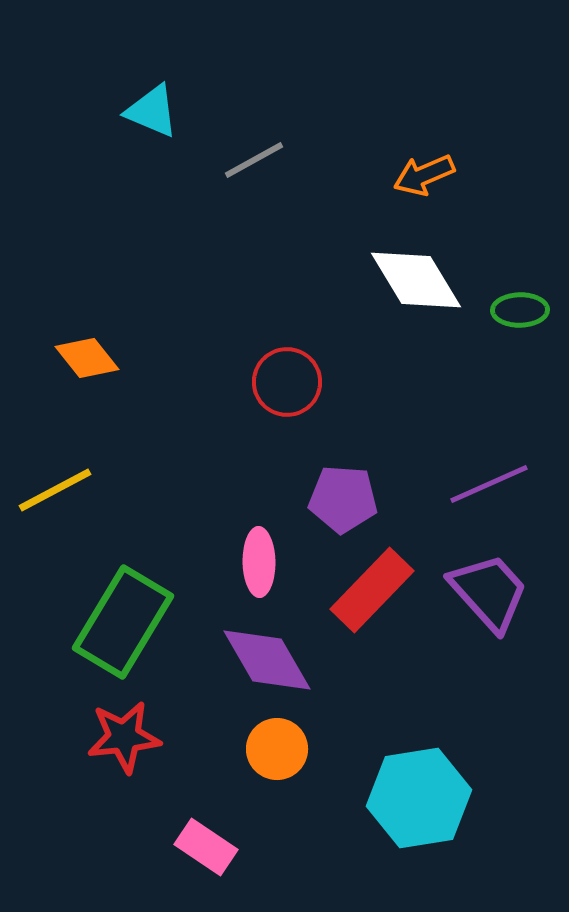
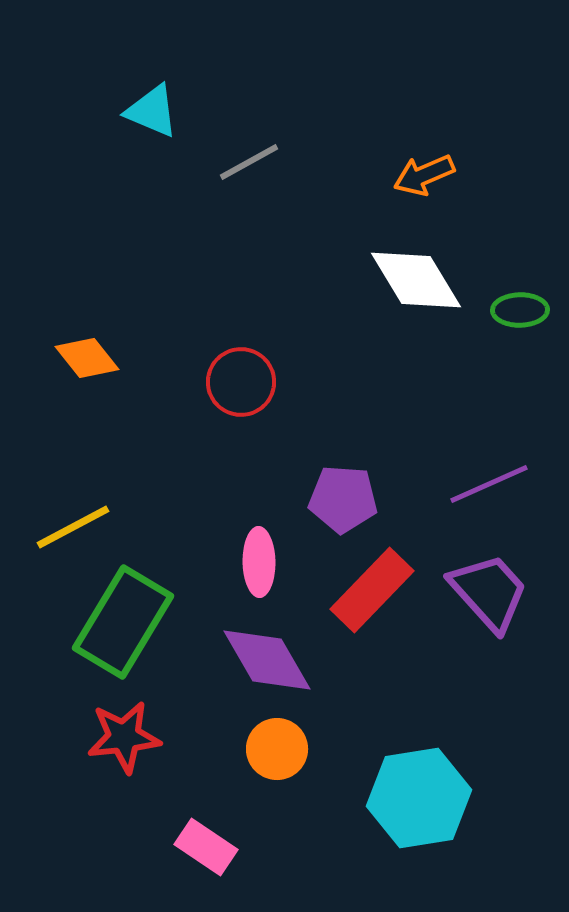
gray line: moved 5 px left, 2 px down
red circle: moved 46 px left
yellow line: moved 18 px right, 37 px down
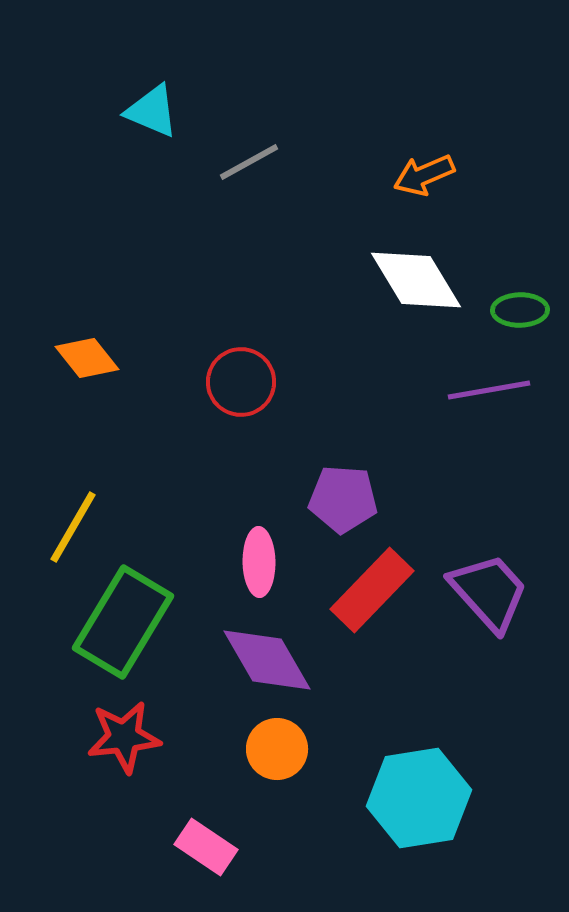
purple line: moved 94 px up; rotated 14 degrees clockwise
yellow line: rotated 32 degrees counterclockwise
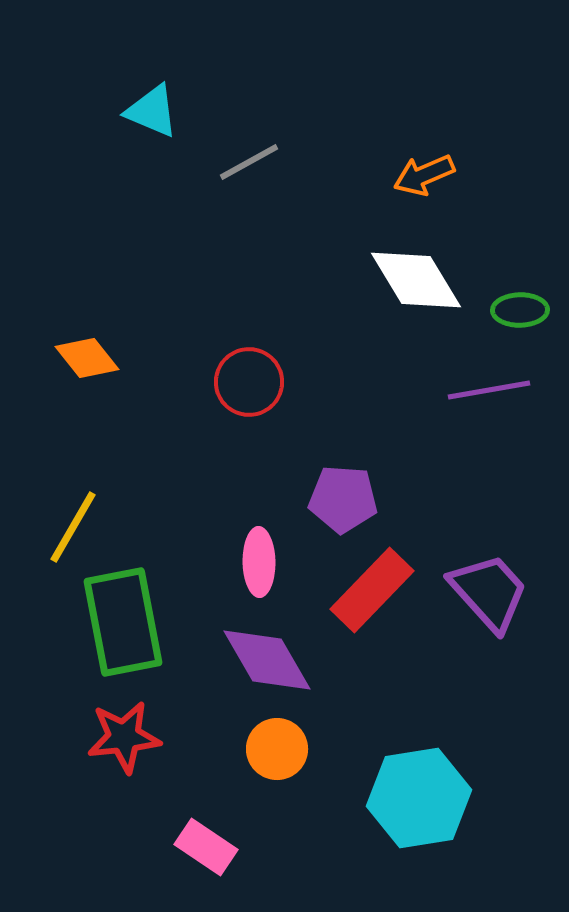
red circle: moved 8 px right
green rectangle: rotated 42 degrees counterclockwise
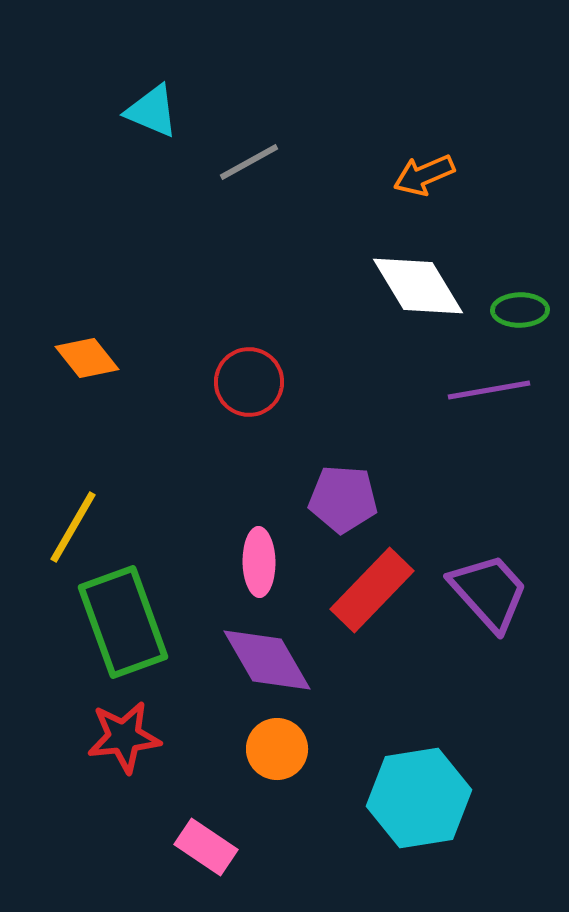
white diamond: moved 2 px right, 6 px down
green rectangle: rotated 9 degrees counterclockwise
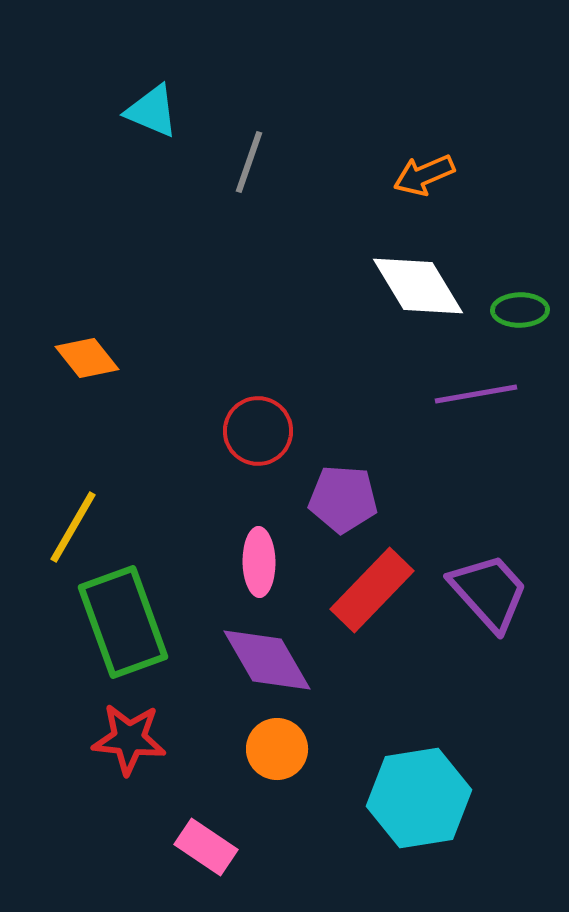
gray line: rotated 42 degrees counterclockwise
red circle: moved 9 px right, 49 px down
purple line: moved 13 px left, 4 px down
red star: moved 5 px right, 2 px down; rotated 12 degrees clockwise
